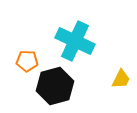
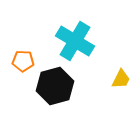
cyan cross: rotated 6 degrees clockwise
orange pentagon: moved 4 px left
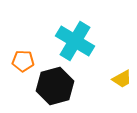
yellow trapezoid: moved 1 px right; rotated 35 degrees clockwise
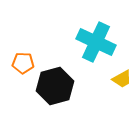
cyan cross: moved 21 px right, 1 px down; rotated 6 degrees counterclockwise
orange pentagon: moved 2 px down
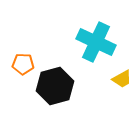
orange pentagon: moved 1 px down
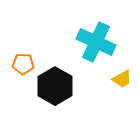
black hexagon: rotated 15 degrees counterclockwise
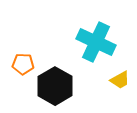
yellow trapezoid: moved 2 px left, 1 px down
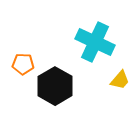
cyan cross: moved 1 px left
yellow trapezoid: rotated 20 degrees counterclockwise
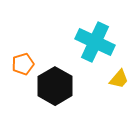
orange pentagon: rotated 20 degrees counterclockwise
yellow trapezoid: moved 1 px left, 1 px up
